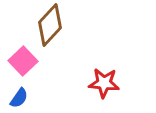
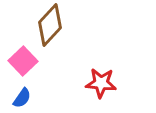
red star: moved 3 px left
blue semicircle: moved 3 px right
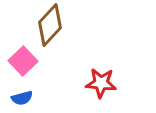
blue semicircle: rotated 40 degrees clockwise
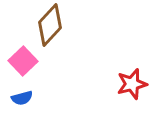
red star: moved 31 px right, 1 px down; rotated 20 degrees counterclockwise
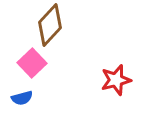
pink square: moved 9 px right, 2 px down
red star: moved 16 px left, 4 px up
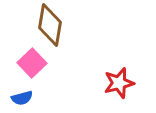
brown diamond: rotated 33 degrees counterclockwise
red star: moved 3 px right, 3 px down
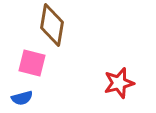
brown diamond: moved 2 px right
pink square: rotated 32 degrees counterclockwise
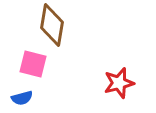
pink square: moved 1 px right, 1 px down
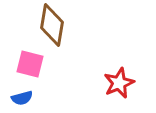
pink square: moved 3 px left
red star: rotated 8 degrees counterclockwise
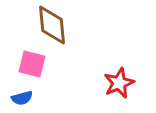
brown diamond: rotated 15 degrees counterclockwise
pink square: moved 2 px right
